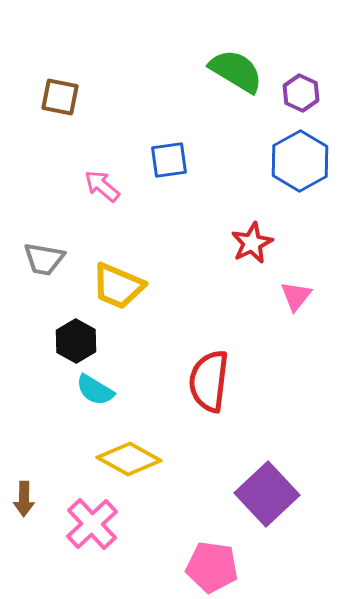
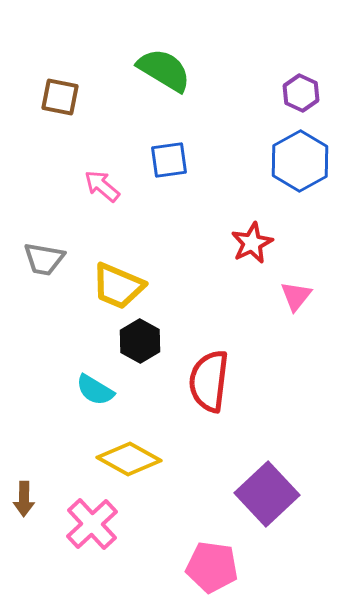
green semicircle: moved 72 px left, 1 px up
black hexagon: moved 64 px right
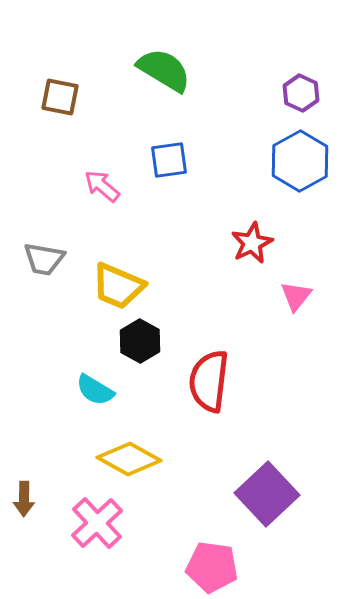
pink cross: moved 5 px right, 1 px up
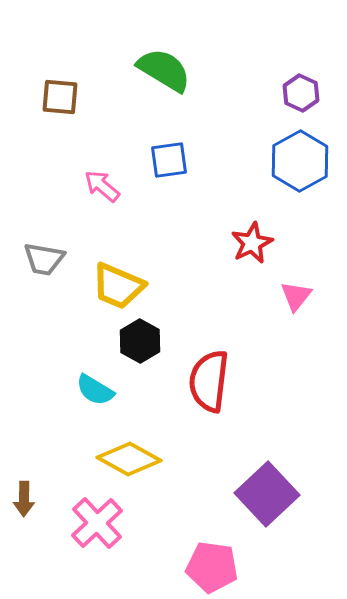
brown square: rotated 6 degrees counterclockwise
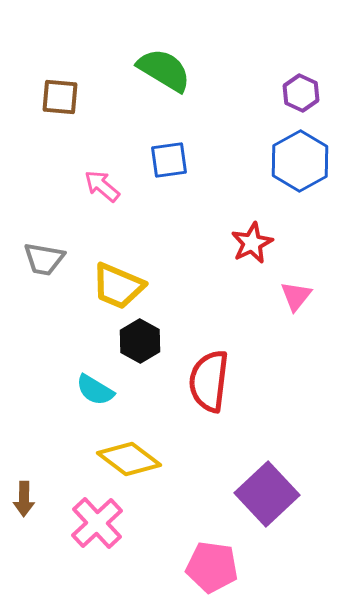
yellow diamond: rotated 8 degrees clockwise
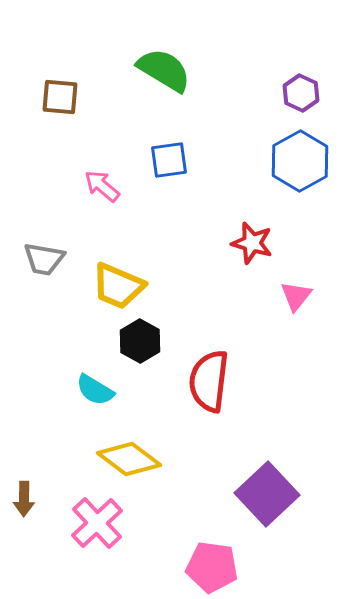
red star: rotated 30 degrees counterclockwise
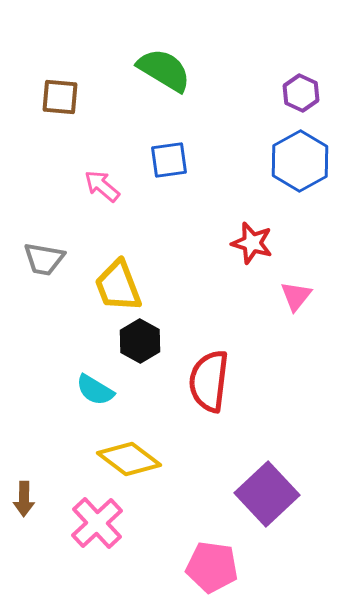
yellow trapezoid: rotated 46 degrees clockwise
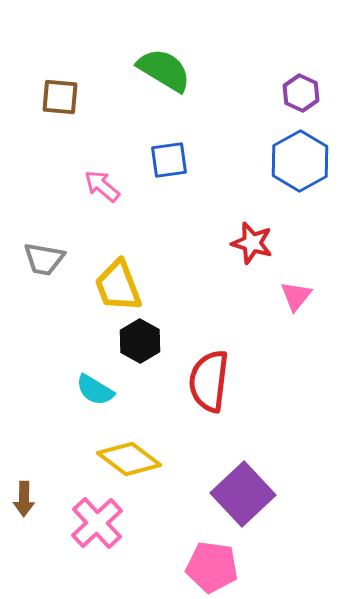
purple square: moved 24 px left
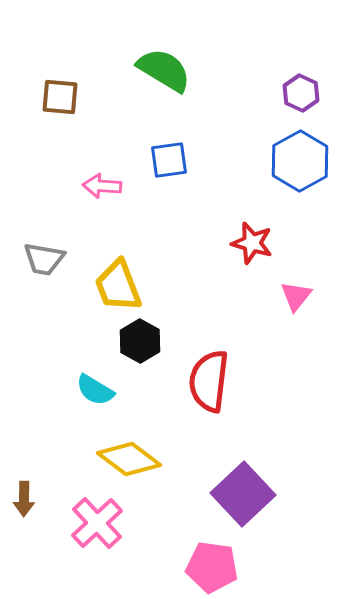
pink arrow: rotated 36 degrees counterclockwise
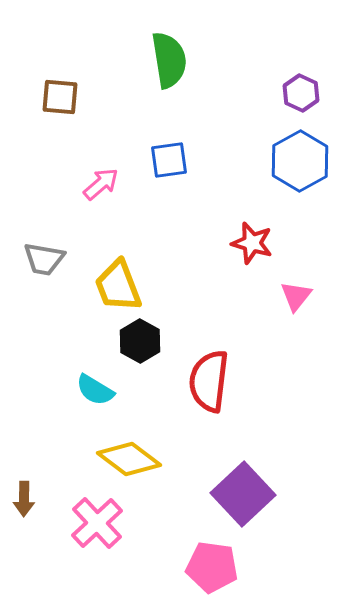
green semicircle: moved 5 px right, 10 px up; rotated 50 degrees clockwise
pink arrow: moved 1 px left, 2 px up; rotated 135 degrees clockwise
